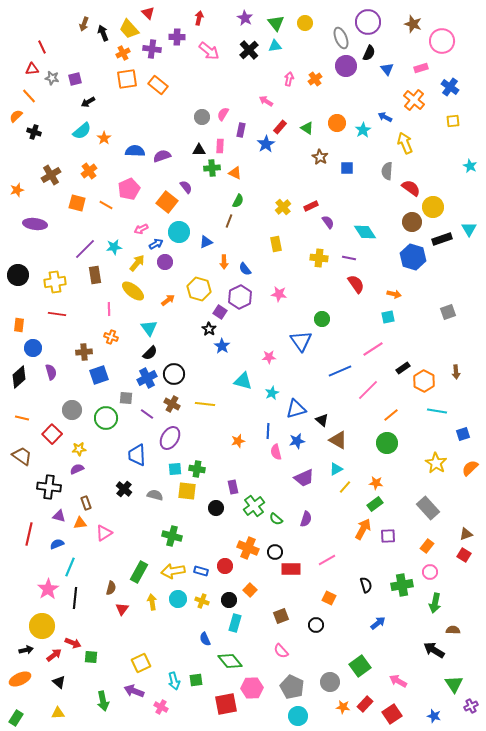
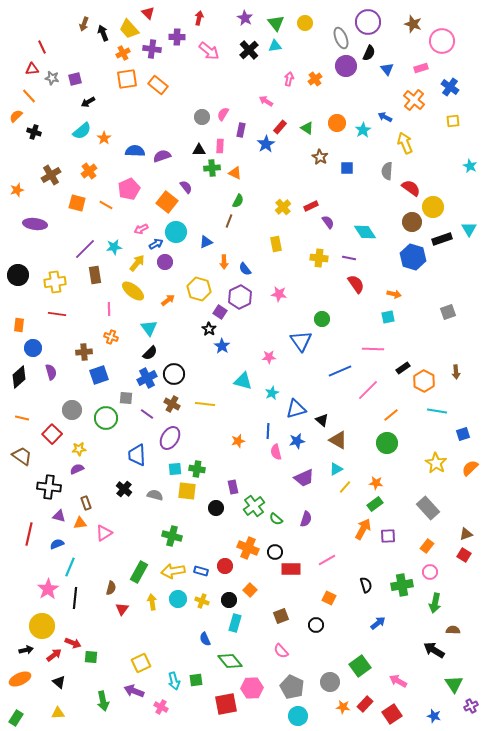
cyan circle at (179, 232): moved 3 px left
pink line at (373, 349): rotated 35 degrees clockwise
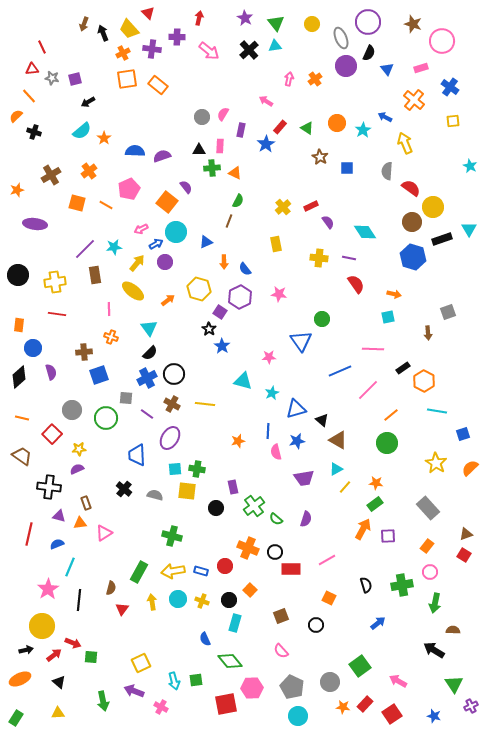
yellow circle at (305, 23): moved 7 px right, 1 px down
brown arrow at (456, 372): moved 28 px left, 39 px up
purple trapezoid at (304, 478): rotated 15 degrees clockwise
black line at (75, 598): moved 4 px right, 2 px down
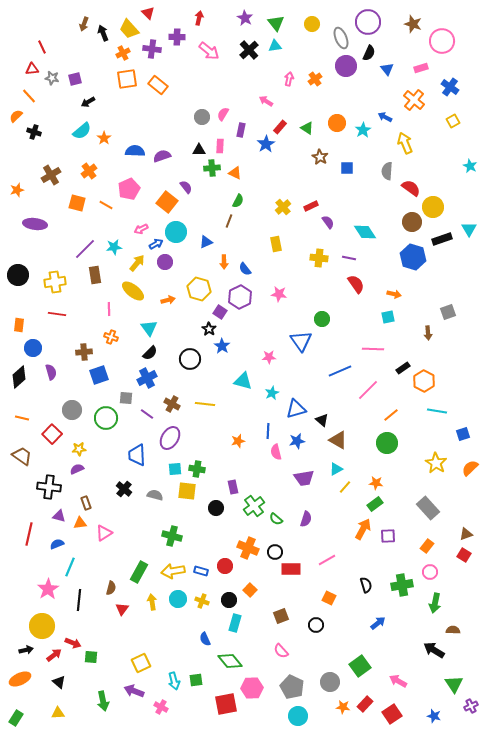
yellow square at (453, 121): rotated 24 degrees counterclockwise
orange arrow at (168, 300): rotated 24 degrees clockwise
black circle at (174, 374): moved 16 px right, 15 px up
